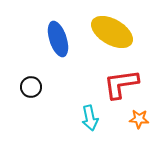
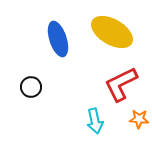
red L-shape: rotated 18 degrees counterclockwise
cyan arrow: moved 5 px right, 3 px down
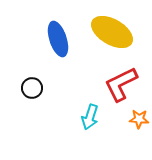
black circle: moved 1 px right, 1 px down
cyan arrow: moved 5 px left, 4 px up; rotated 30 degrees clockwise
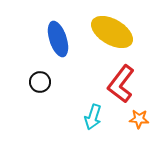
red L-shape: rotated 27 degrees counterclockwise
black circle: moved 8 px right, 6 px up
cyan arrow: moved 3 px right
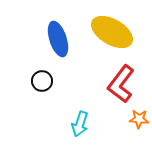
black circle: moved 2 px right, 1 px up
cyan arrow: moved 13 px left, 7 px down
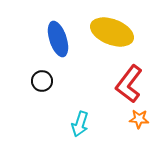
yellow ellipse: rotated 9 degrees counterclockwise
red L-shape: moved 8 px right
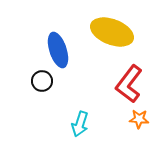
blue ellipse: moved 11 px down
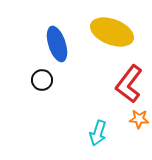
blue ellipse: moved 1 px left, 6 px up
black circle: moved 1 px up
cyan arrow: moved 18 px right, 9 px down
